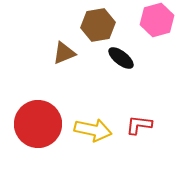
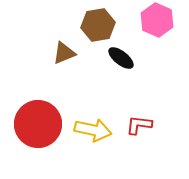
pink hexagon: rotated 20 degrees counterclockwise
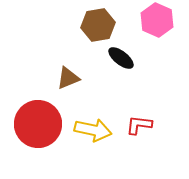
brown triangle: moved 4 px right, 25 px down
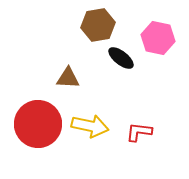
pink hexagon: moved 1 px right, 18 px down; rotated 12 degrees counterclockwise
brown triangle: rotated 25 degrees clockwise
red L-shape: moved 7 px down
yellow arrow: moved 3 px left, 4 px up
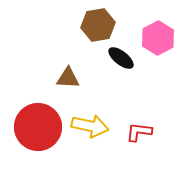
pink hexagon: rotated 20 degrees clockwise
red circle: moved 3 px down
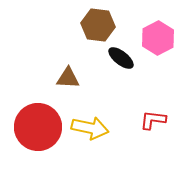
brown hexagon: rotated 16 degrees clockwise
yellow arrow: moved 2 px down
red L-shape: moved 14 px right, 12 px up
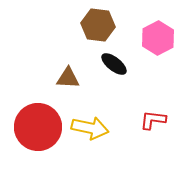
black ellipse: moved 7 px left, 6 px down
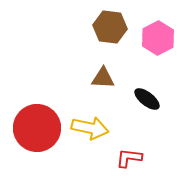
brown hexagon: moved 12 px right, 2 px down
black ellipse: moved 33 px right, 35 px down
brown triangle: moved 35 px right
red L-shape: moved 24 px left, 38 px down
red circle: moved 1 px left, 1 px down
